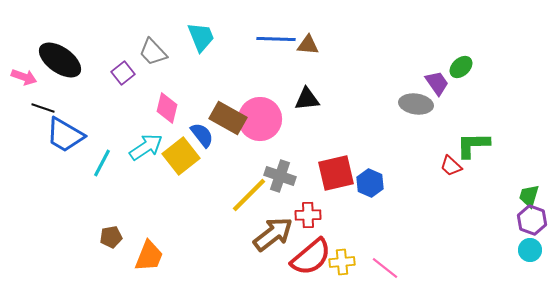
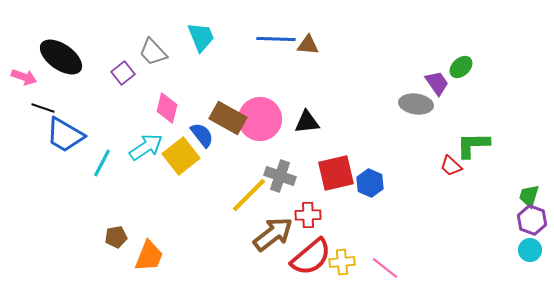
black ellipse: moved 1 px right, 3 px up
black triangle: moved 23 px down
brown pentagon: moved 5 px right
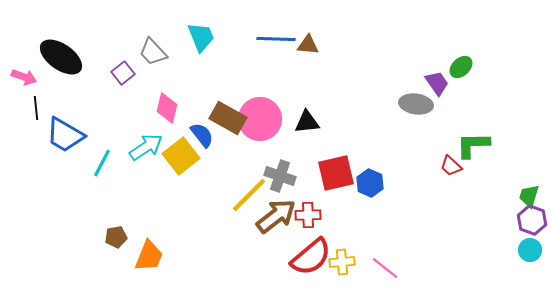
black line: moved 7 px left; rotated 65 degrees clockwise
brown arrow: moved 3 px right, 18 px up
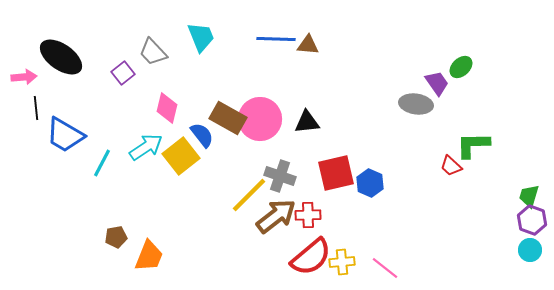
pink arrow: rotated 25 degrees counterclockwise
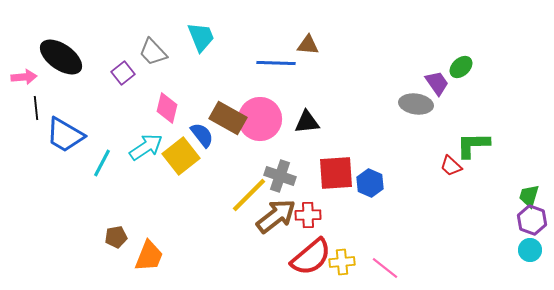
blue line: moved 24 px down
red square: rotated 9 degrees clockwise
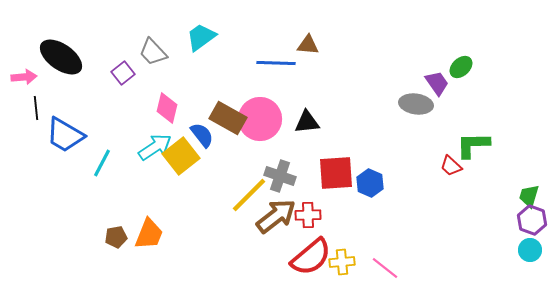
cyan trapezoid: rotated 104 degrees counterclockwise
cyan arrow: moved 9 px right
orange trapezoid: moved 22 px up
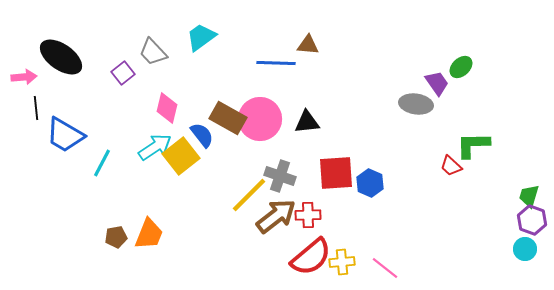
cyan circle: moved 5 px left, 1 px up
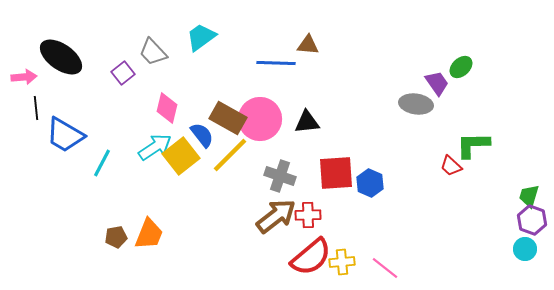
yellow line: moved 19 px left, 40 px up
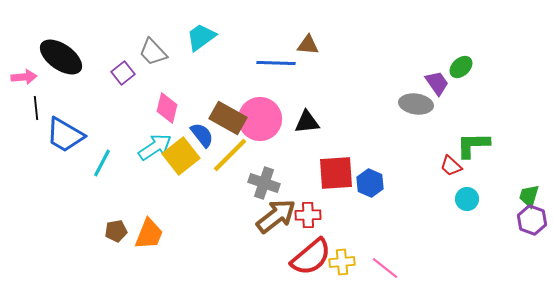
gray cross: moved 16 px left, 7 px down
brown pentagon: moved 6 px up
cyan circle: moved 58 px left, 50 px up
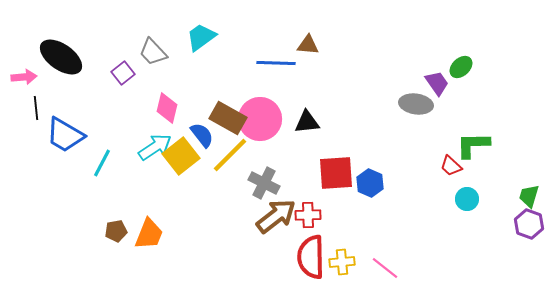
gray cross: rotated 8 degrees clockwise
purple hexagon: moved 3 px left, 4 px down
red semicircle: rotated 129 degrees clockwise
